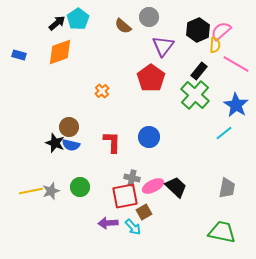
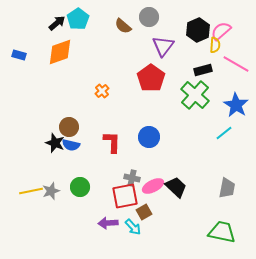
black rectangle: moved 4 px right, 1 px up; rotated 36 degrees clockwise
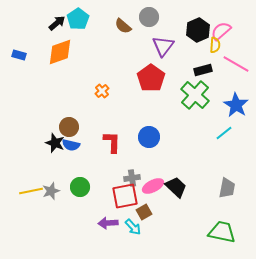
gray cross: rotated 21 degrees counterclockwise
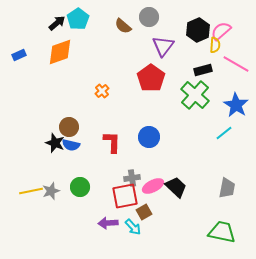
blue rectangle: rotated 40 degrees counterclockwise
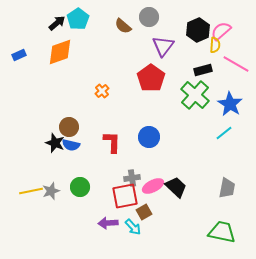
blue star: moved 6 px left, 1 px up
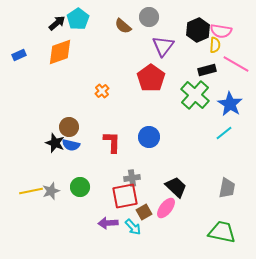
pink semicircle: rotated 130 degrees counterclockwise
black rectangle: moved 4 px right
pink ellipse: moved 13 px right, 22 px down; rotated 25 degrees counterclockwise
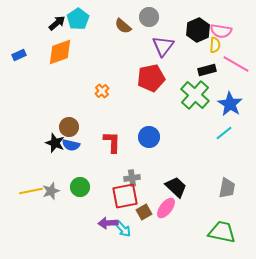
red pentagon: rotated 24 degrees clockwise
cyan arrow: moved 10 px left, 2 px down
